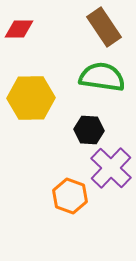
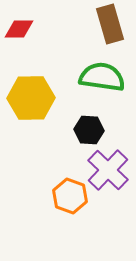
brown rectangle: moved 6 px right, 3 px up; rotated 18 degrees clockwise
purple cross: moved 3 px left, 2 px down
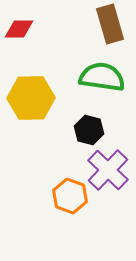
black hexagon: rotated 12 degrees clockwise
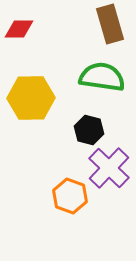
purple cross: moved 1 px right, 2 px up
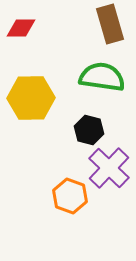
red diamond: moved 2 px right, 1 px up
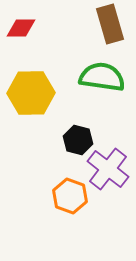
yellow hexagon: moved 5 px up
black hexagon: moved 11 px left, 10 px down
purple cross: moved 1 px left, 1 px down; rotated 6 degrees counterclockwise
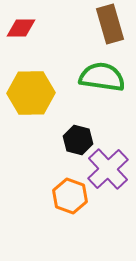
purple cross: rotated 9 degrees clockwise
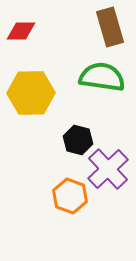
brown rectangle: moved 3 px down
red diamond: moved 3 px down
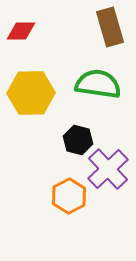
green semicircle: moved 4 px left, 7 px down
orange hexagon: moved 1 px left; rotated 12 degrees clockwise
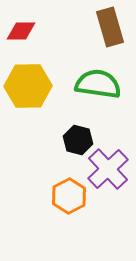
yellow hexagon: moved 3 px left, 7 px up
